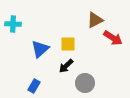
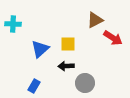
black arrow: rotated 42 degrees clockwise
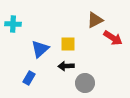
blue rectangle: moved 5 px left, 8 px up
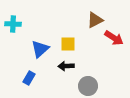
red arrow: moved 1 px right
gray circle: moved 3 px right, 3 px down
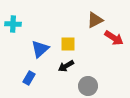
black arrow: rotated 28 degrees counterclockwise
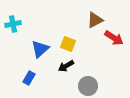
cyan cross: rotated 14 degrees counterclockwise
yellow square: rotated 21 degrees clockwise
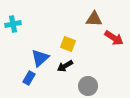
brown triangle: moved 1 px left, 1 px up; rotated 30 degrees clockwise
blue triangle: moved 9 px down
black arrow: moved 1 px left
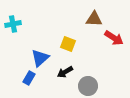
black arrow: moved 6 px down
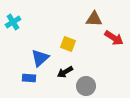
cyan cross: moved 2 px up; rotated 21 degrees counterclockwise
blue rectangle: rotated 64 degrees clockwise
gray circle: moved 2 px left
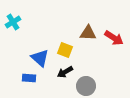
brown triangle: moved 6 px left, 14 px down
yellow square: moved 3 px left, 6 px down
blue triangle: rotated 36 degrees counterclockwise
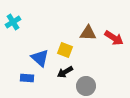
blue rectangle: moved 2 px left
